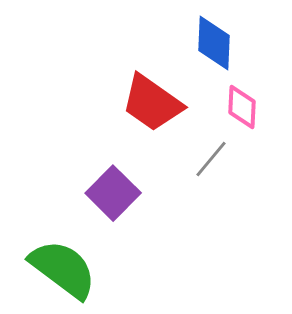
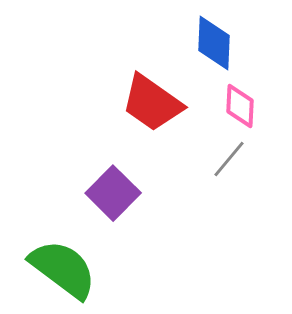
pink diamond: moved 2 px left, 1 px up
gray line: moved 18 px right
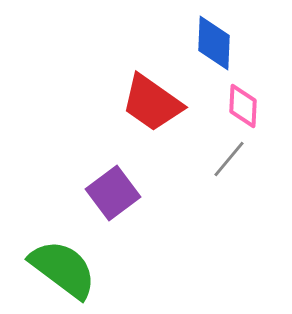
pink diamond: moved 3 px right
purple square: rotated 8 degrees clockwise
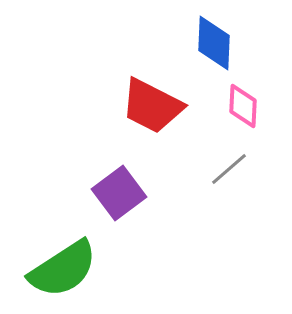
red trapezoid: moved 3 px down; rotated 8 degrees counterclockwise
gray line: moved 10 px down; rotated 9 degrees clockwise
purple square: moved 6 px right
green semicircle: rotated 110 degrees clockwise
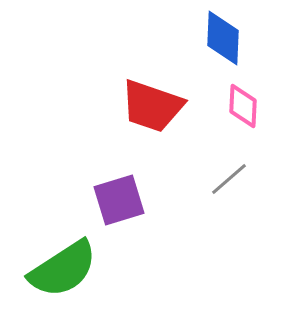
blue diamond: moved 9 px right, 5 px up
red trapezoid: rotated 8 degrees counterclockwise
gray line: moved 10 px down
purple square: moved 7 px down; rotated 20 degrees clockwise
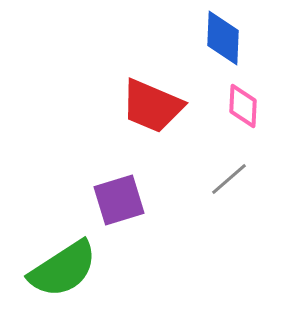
red trapezoid: rotated 4 degrees clockwise
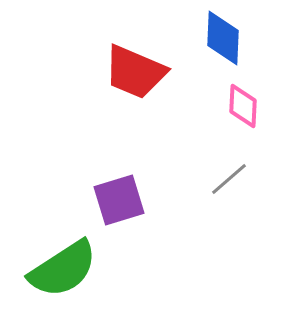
red trapezoid: moved 17 px left, 34 px up
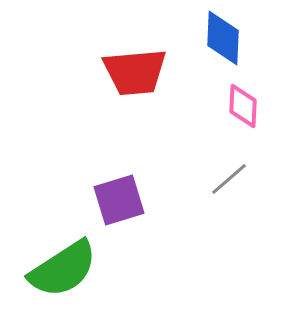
red trapezoid: rotated 28 degrees counterclockwise
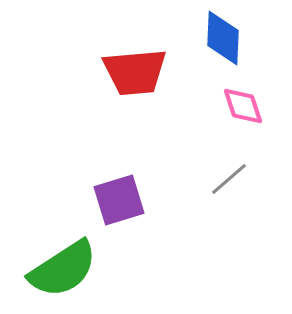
pink diamond: rotated 21 degrees counterclockwise
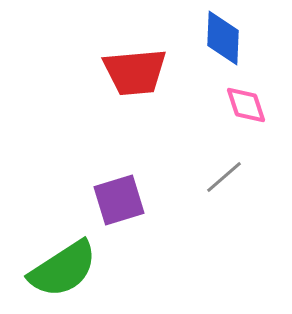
pink diamond: moved 3 px right, 1 px up
gray line: moved 5 px left, 2 px up
